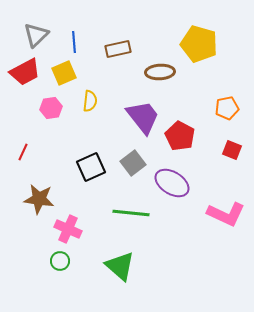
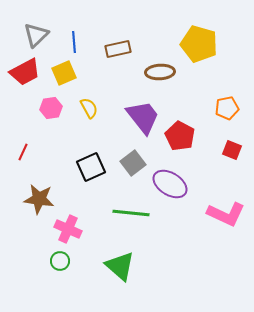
yellow semicircle: moved 1 px left, 7 px down; rotated 35 degrees counterclockwise
purple ellipse: moved 2 px left, 1 px down
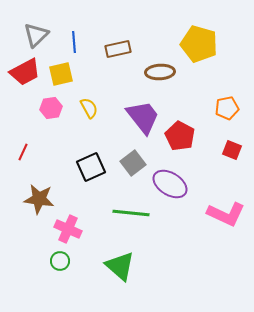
yellow square: moved 3 px left, 1 px down; rotated 10 degrees clockwise
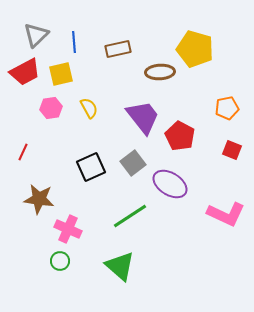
yellow pentagon: moved 4 px left, 5 px down
green line: moved 1 px left, 3 px down; rotated 39 degrees counterclockwise
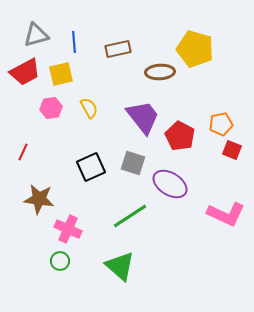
gray triangle: rotated 28 degrees clockwise
orange pentagon: moved 6 px left, 16 px down
gray square: rotated 35 degrees counterclockwise
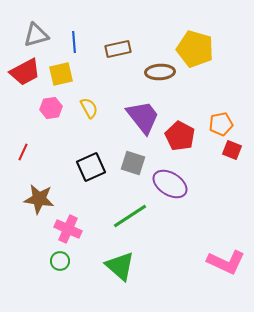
pink L-shape: moved 48 px down
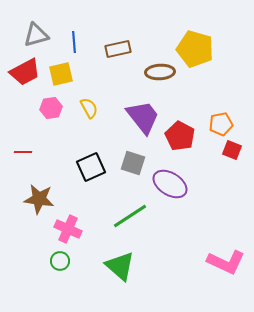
red line: rotated 66 degrees clockwise
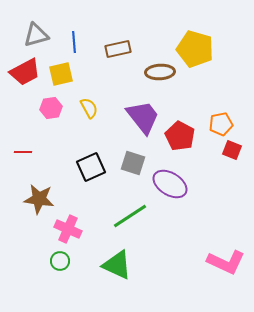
green triangle: moved 3 px left, 1 px up; rotated 16 degrees counterclockwise
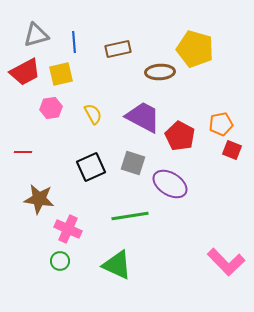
yellow semicircle: moved 4 px right, 6 px down
purple trapezoid: rotated 24 degrees counterclockwise
green line: rotated 24 degrees clockwise
pink L-shape: rotated 21 degrees clockwise
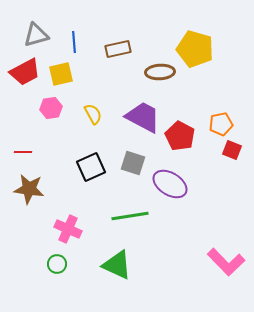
brown star: moved 10 px left, 10 px up
green circle: moved 3 px left, 3 px down
